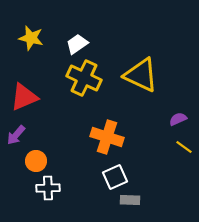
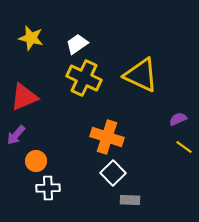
white square: moved 2 px left, 4 px up; rotated 20 degrees counterclockwise
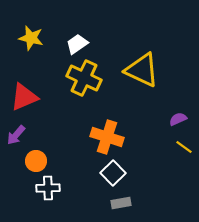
yellow triangle: moved 1 px right, 5 px up
gray rectangle: moved 9 px left, 3 px down; rotated 12 degrees counterclockwise
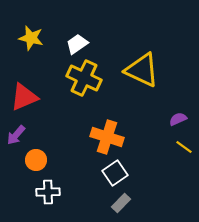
orange circle: moved 1 px up
white square: moved 2 px right; rotated 10 degrees clockwise
white cross: moved 4 px down
gray rectangle: rotated 36 degrees counterclockwise
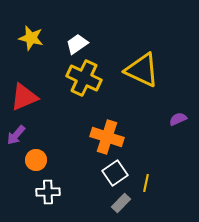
yellow line: moved 38 px left, 36 px down; rotated 66 degrees clockwise
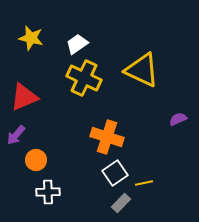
yellow line: moved 2 px left; rotated 66 degrees clockwise
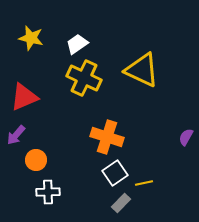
purple semicircle: moved 8 px right, 18 px down; rotated 36 degrees counterclockwise
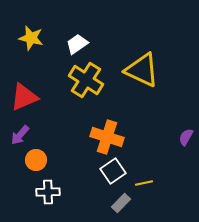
yellow cross: moved 2 px right, 2 px down; rotated 8 degrees clockwise
purple arrow: moved 4 px right
white square: moved 2 px left, 2 px up
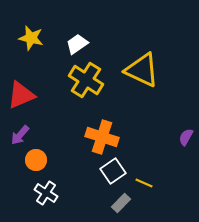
red triangle: moved 3 px left, 2 px up
orange cross: moved 5 px left
yellow line: rotated 36 degrees clockwise
white cross: moved 2 px left, 1 px down; rotated 35 degrees clockwise
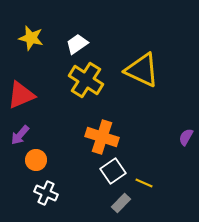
white cross: rotated 10 degrees counterclockwise
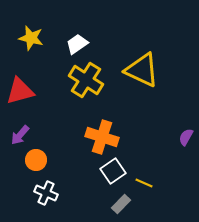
red triangle: moved 1 px left, 4 px up; rotated 8 degrees clockwise
gray rectangle: moved 1 px down
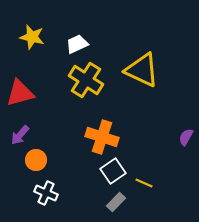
yellow star: moved 1 px right, 1 px up
white trapezoid: rotated 10 degrees clockwise
red triangle: moved 2 px down
gray rectangle: moved 5 px left, 2 px up
